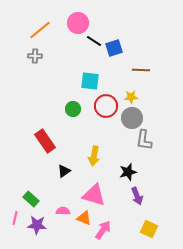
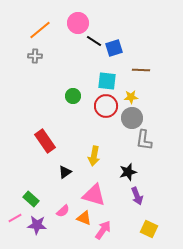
cyan square: moved 17 px right
green circle: moved 13 px up
black triangle: moved 1 px right, 1 px down
pink semicircle: rotated 136 degrees clockwise
pink line: rotated 48 degrees clockwise
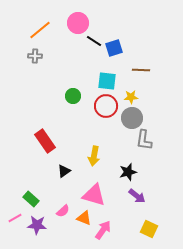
black triangle: moved 1 px left, 1 px up
purple arrow: rotated 30 degrees counterclockwise
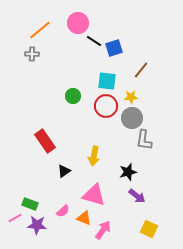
gray cross: moved 3 px left, 2 px up
brown line: rotated 54 degrees counterclockwise
green rectangle: moved 1 px left, 5 px down; rotated 21 degrees counterclockwise
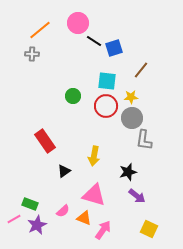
pink line: moved 1 px left, 1 px down
purple star: rotated 30 degrees counterclockwise
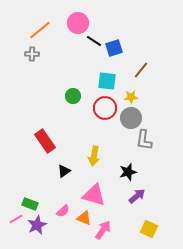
red circle: moved 1 px left, 2 px down
gray circle: moved 1 px left
purple arrow: rotated 78 degrees counterclockwise
pink line: moved 2 px right
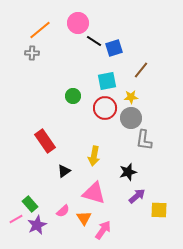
gray cross: moved 1 px up
cyan square: rotated 18 degrees counterclockwise
pink triangle: moved 2 px up
green rectangle: rotated 28 degrees clockwise
orange triangle: rotated 35 degrees clockwise
yellow square: moved 10 px right, 19 px up; rotated 24 degrees counterclockwise
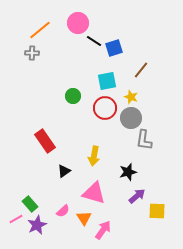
yellow star: rotated 24 degrees clockwise
yellow square: moved 2 px left, 1 px down
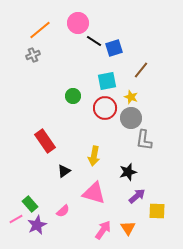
gray cross: moved 1 px right, 2 px down; rotated 24 degrees counterclockwise
orange triangle: moved 44 px right, 10 px down
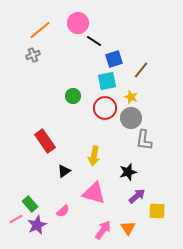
blue square: moved 11 px down
